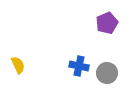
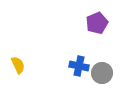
purple pentagon: moved 10 px left
gray circle: moved 5 px left
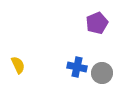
blue cross: moved 2 px left, 1 px down
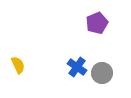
blue cross: rotated 24 degrees clockwise
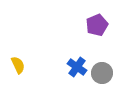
purple pentagon: moved 2 px down
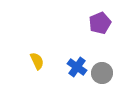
purple pentagon: moved 3 px right, 2 px up
yellow semicircle: moved 19 px right, 4 px up
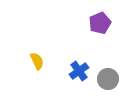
blue cross: moved 2 px right, 4 px down; rotated 18 degrees clockwise
gray circle: moved 6 px right, 6 px down
